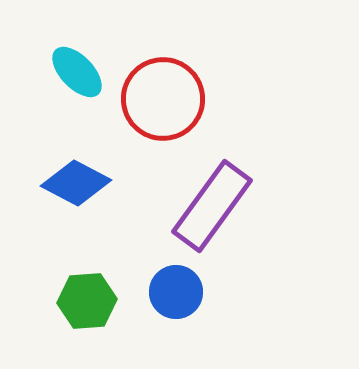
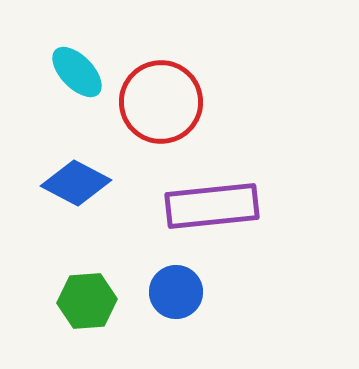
red circle: moved 2 px left, 3 px down
purple rectangle: rotated 48 degrees clockwise
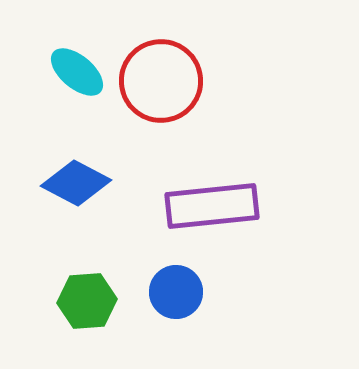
cyan ellipse: rotated 6 degrees counterclockwise
red circle: moved 21 px up
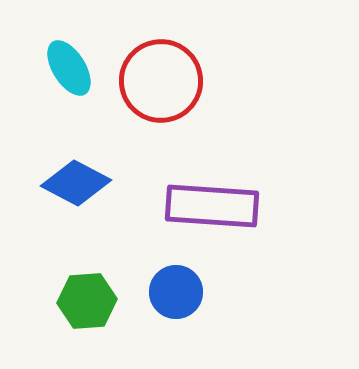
cyan ellipse: moved 8 px left, 4 px up; rotated 18 degrees clockwise
purple rectangle: rotated 10 degrees clockwise
